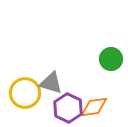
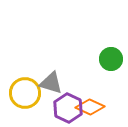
orange diamond: moved 4 px left; rotated 32 degrees clockwise
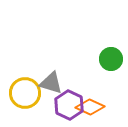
purple hexagon: moved 1 px right, 3 px up
